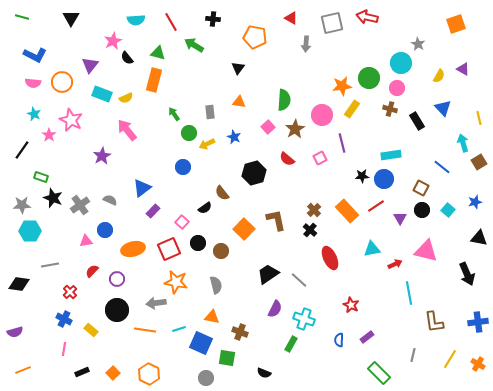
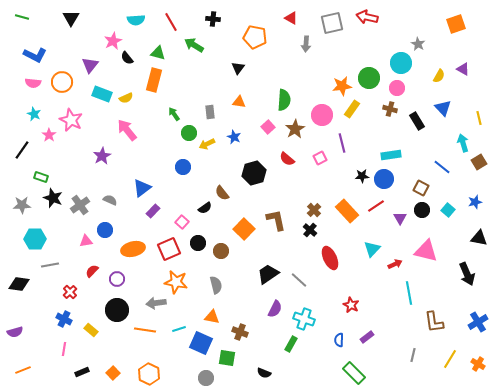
cyan hexagon at (30, 231): moved 5 px right, 8 px down
cyan triangle at (372, 249): rotated 36 degrees counterclockwise
blue cross at (478, 322): rotated 24 degrees counterclockwise
green rectangle at (379, 373): moved 25 px left
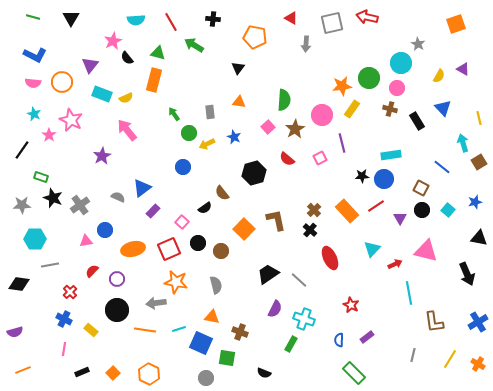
green line at (22, 17): moved 11 px right
gray semicircle at (110, 200): moved 8 px right, 3 px up
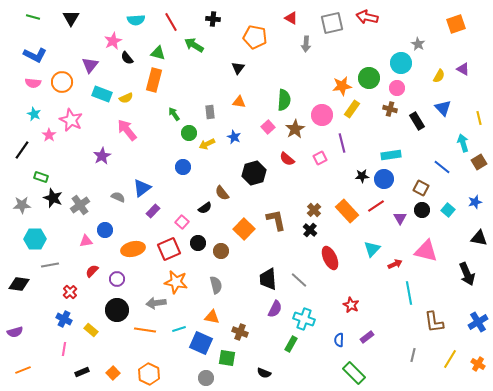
black trapezoid at (268, 274): moved 5 px down; rotated 60 degrees counterclockwise
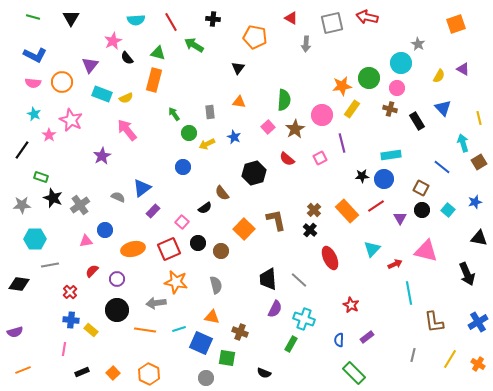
blue cross at (64, 319): moved 7 px right, 1 px down; rotated 21 degrees counterclockwise
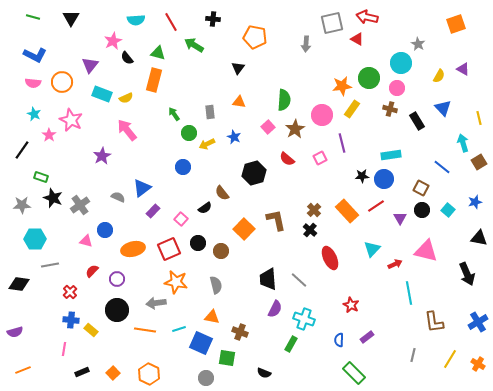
red triangle at (291, 18): moved 66 px right, 21 px down
pink square at (182, 222): moved 1 px left, 3 px up
pink triangle at (86, 241): rotated 24 degrees clockwise
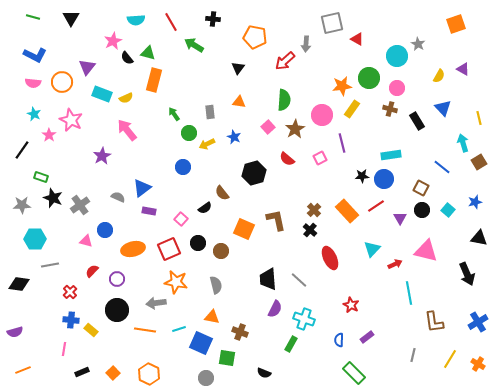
red arrow at (367, 17): moved 82 px left, 44 px down; rotated 55 degrees counterclockwise
green triangle at (158, 53): moved 10 px left
cyan circle at (401, 63): moved 4 px left, 7 px up
purple triangle at (90, 65): moved 3 px left, 2 px down
purple rectangle at (153, 211): moved 4 px left; rotated 56 degrees clockwise
orange square at (244, 229): rotated 20 degrees counterclockwise
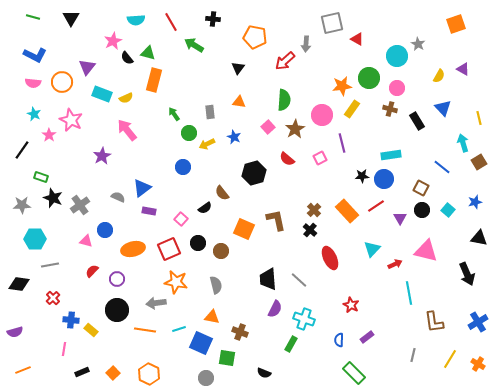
red cross at (70, 292): moved 17 px left, 6 px down
